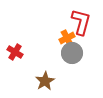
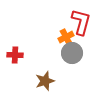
orange cross: moved 1 px left, 1 px up
red cross: moved 3 px down; rotated 28 degrees counterclockwise
brown star: rotated 12 degrees clockwise
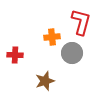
orange cross: moved 14 px left; rotated 21 degrees clockwise
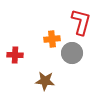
orange cross: moved 2 px down
brown star: rotated 24 degrees clockwise
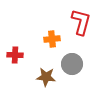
gray circle: moved 11 px down
brown star: moved 1 px right, 4 px up
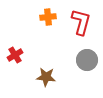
orange cross: moved 4 px left, 22 px up
red cross: rotated 35 degrees counterclockwise
gray circle: moved 15 px right, 4 px up
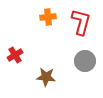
gray circle: moved 2 px left, 1 px down
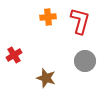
red L-shape: moved 1 px left, 1 px up
red cross: moved 1 px left
brown star: moved 1 px down; rotated 12 degrees clockwise
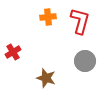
red cross: moved 1 px left, 3 px up
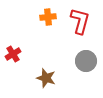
red cross: moved 2 px down
gray circle: moved 1 px right
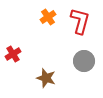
orange cross: rotated 28 degrees counterclockwise
gray circle: moved 2 px left
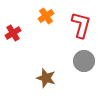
orange cross: moved 2 px left, 1 px up
red L-shape: moved 1 px right, 4 px down
red cross: moved 21 px up
